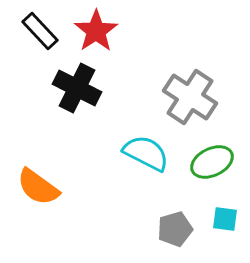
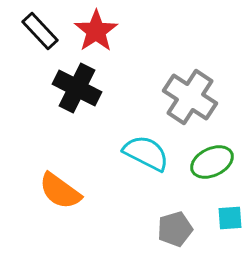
orange semicircle: moved 22 px right, 4 px down
cyan square: moved 5 px right, 1 px up; rotated 12 degrees counterclockwise
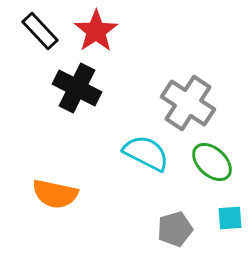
gray cross: moved 2 px left, 6 px down
green ellipse: rotated 69 degrees clockwise
orange semicircle: moved 5 px left, 3 px down; rotated 24 degrees counterclockwise
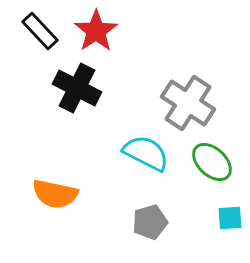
gray pentagon: moved 25 px left, 7 px up
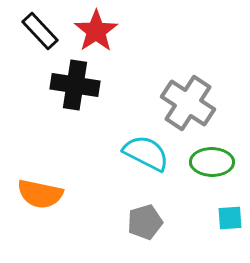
black cross: moved 2 px left, 3 px up; rotated 18 degrees counterclockwise
green ellipse: rotated 42 degrees counterclockwise
orange semicircle: moved 15 px left
gray pentagon: moved 5 px left
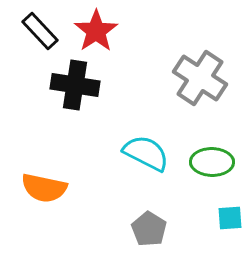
gray cross: moved 12 px right, 25 px up
orange semicircle: moved 4 px right, 6 px up
gray pentagon: moved 4 px right, 7 px down; rotated 24 degrees counterclockwise
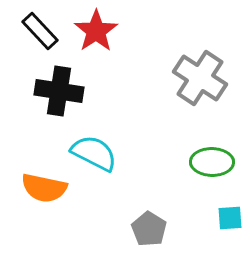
black cross: moved 16 px left, 6 px down
cyan semicircle: moved 52 px left
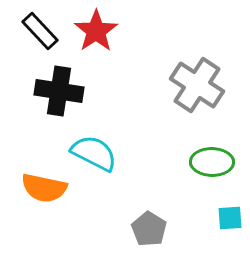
gray cross: moved 3 px left, 7 px down
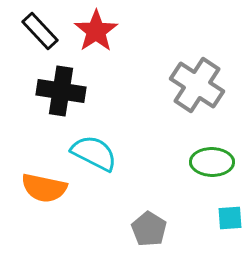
black cross: moved 2 px right
